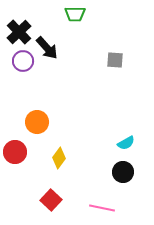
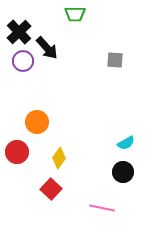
red circle: moved 2 px right
red square: moved 11 px up
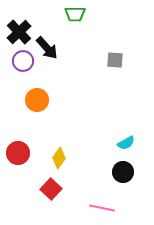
orange circle: moved 22 px up
red circle: moved 1 px right, 1 px down
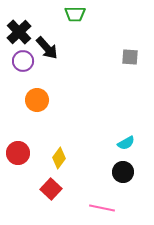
gray square: moved 15 px right, 3 px up
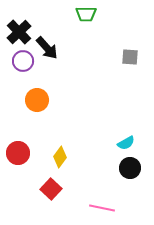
green trapezoid: moved 11 px right
yellow diamond: moved 1 px right, 1 px up
black circle: moved 7 px right, 4 px up
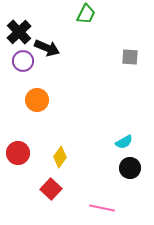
green trapezoid: rotated 65 degrees counterclockwise
black arrow: rotated 25 degrees counterclockwise
cyan semicircle: moved 2 px left, 1 px up
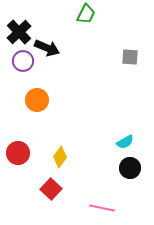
cyan semicircle: moved 1 px right
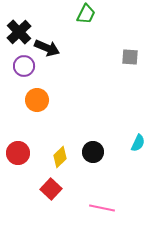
purple circle: moved 1 px right, 5 px down
cyan semicircle: moved 13 px right, 1 px down; rotated 36 degrees counterclockwise
yellow diamond: rotated 10 degrees clockwise
black circle: moved 37 px left, 16 px up
